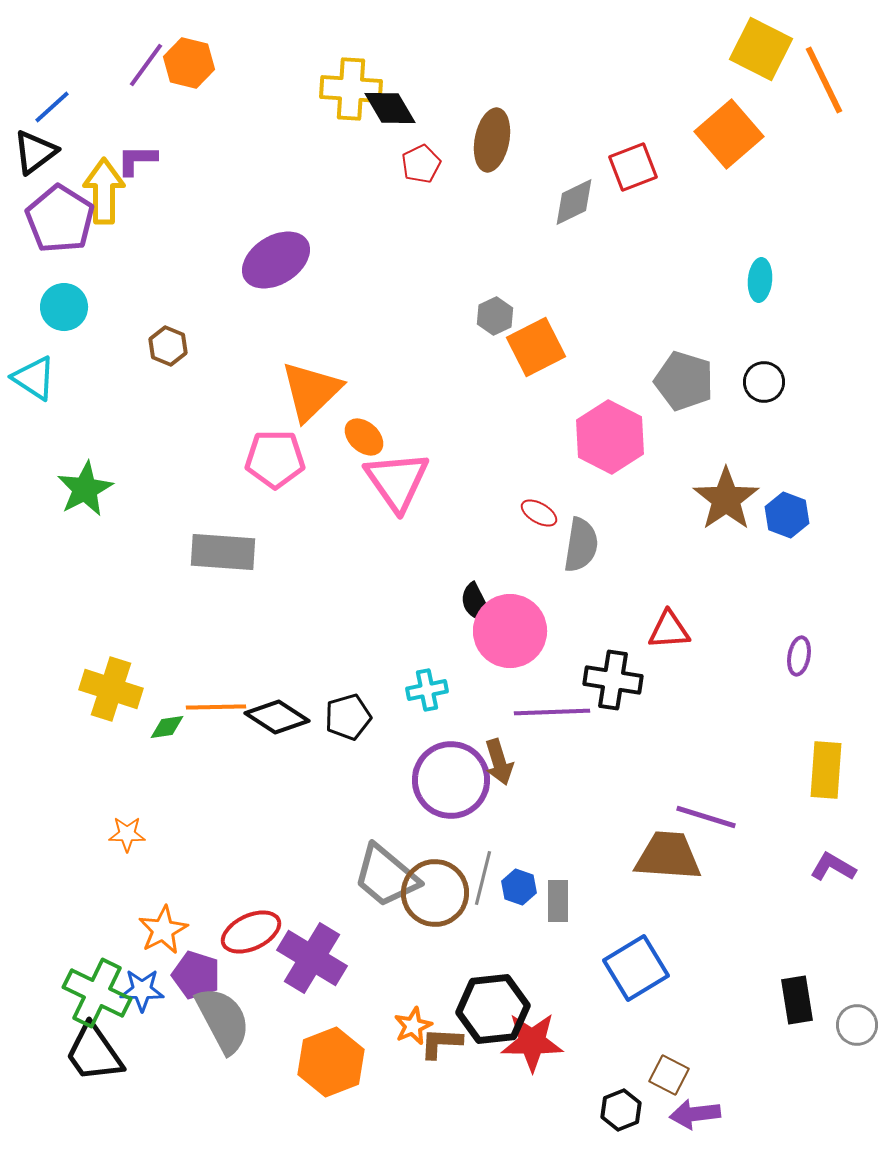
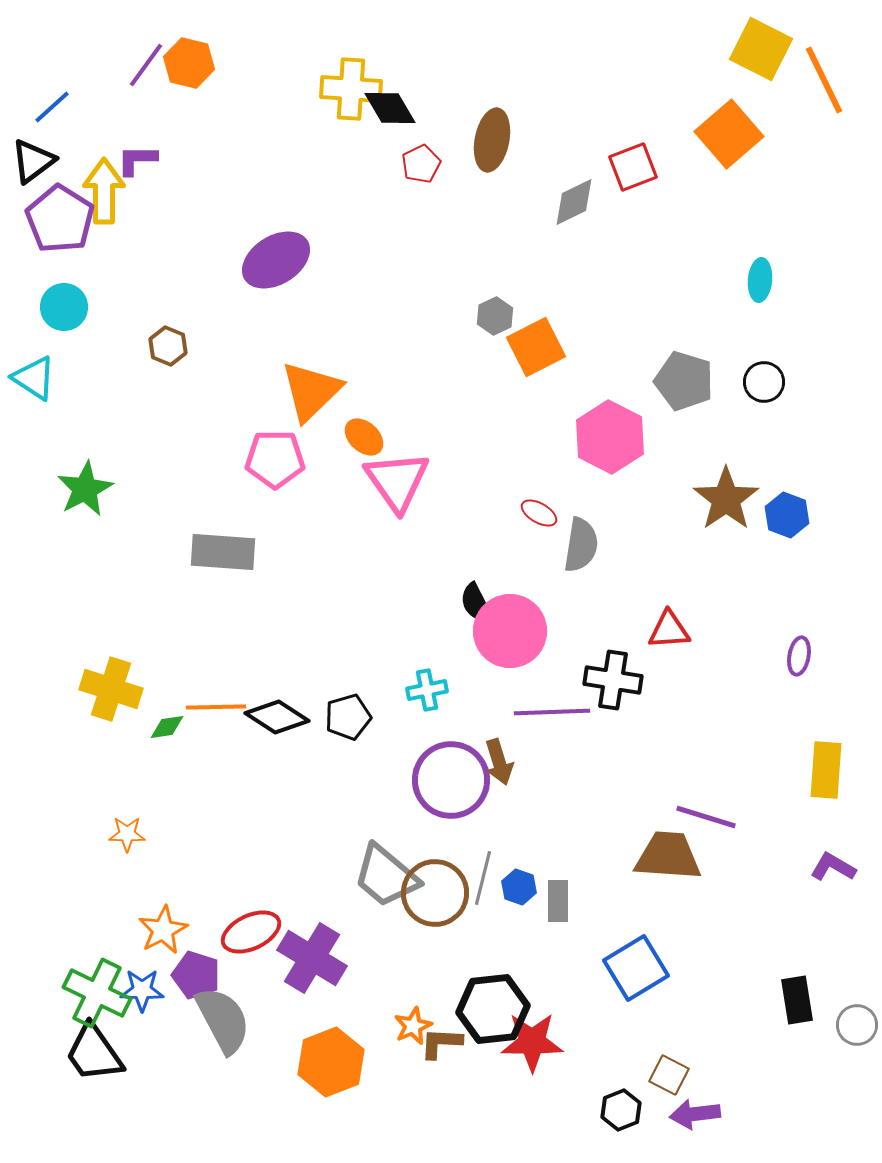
black triangle at (35, 152): moved 2 px left, 9 px down
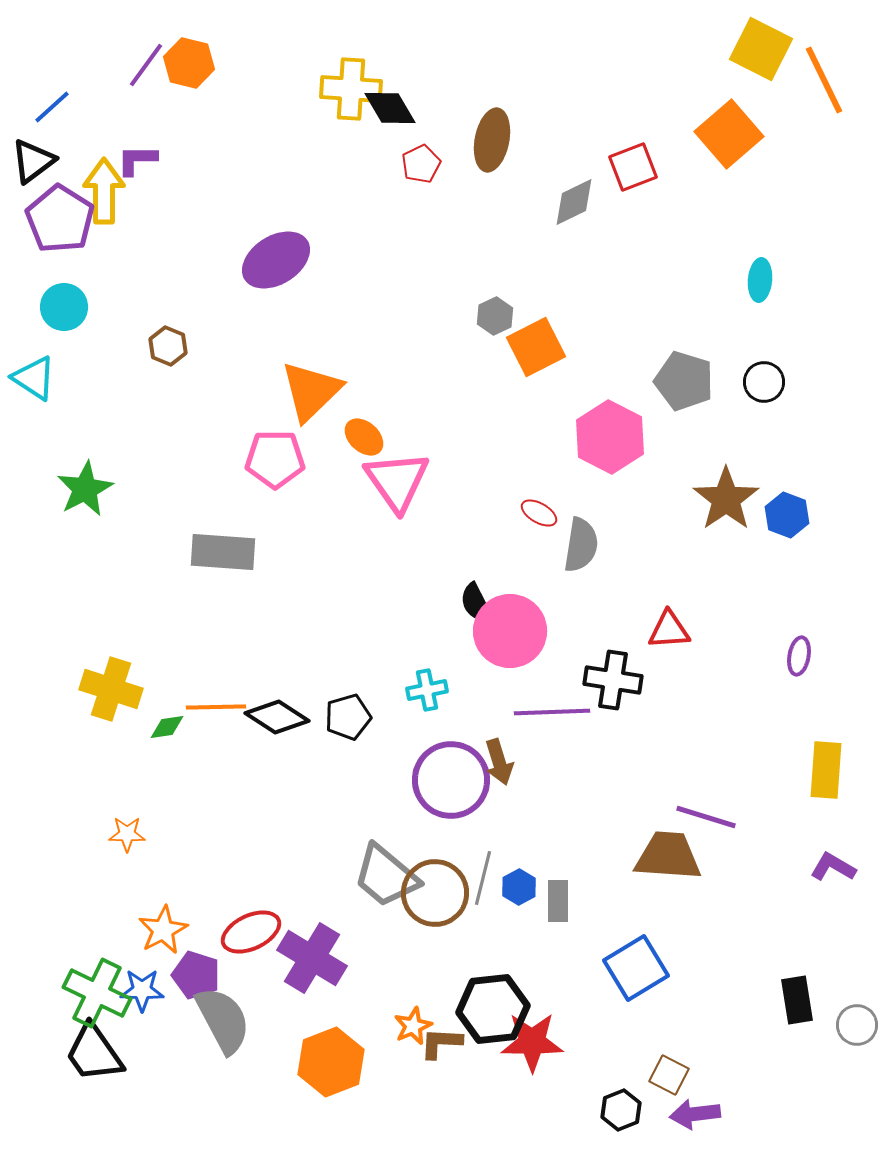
blue hexagon at (519, 887): rotated 12 degrees clockwise
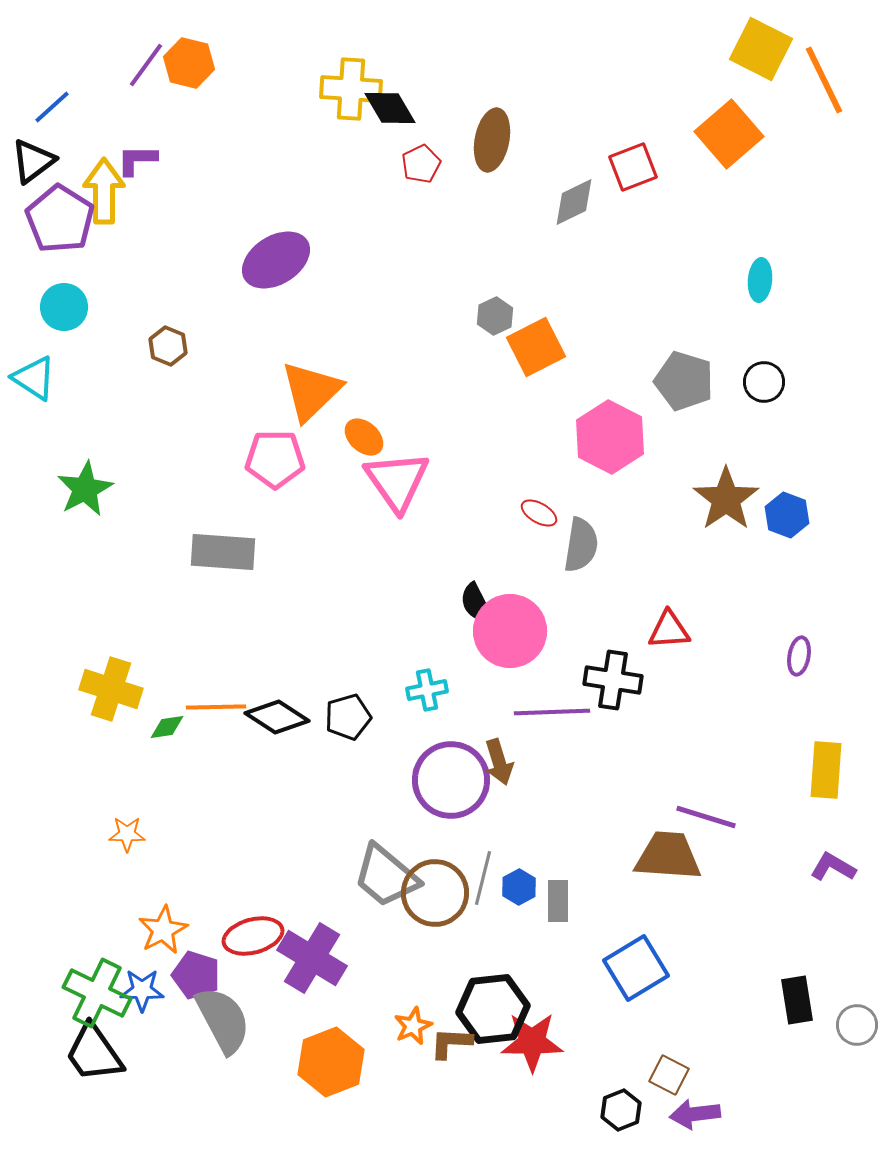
red ellipse at (251, 932): moved 2 px right, 4 px down; rotated 10 degrees clockwise
brown L-shape at (441, 1043): moved 10 px right
